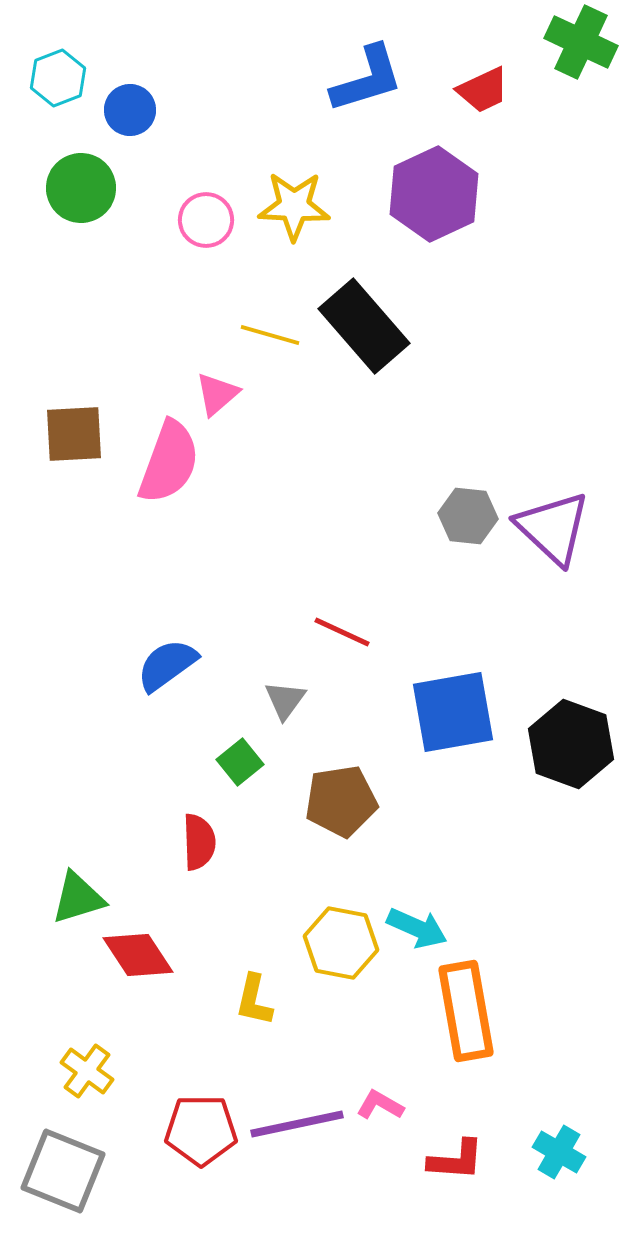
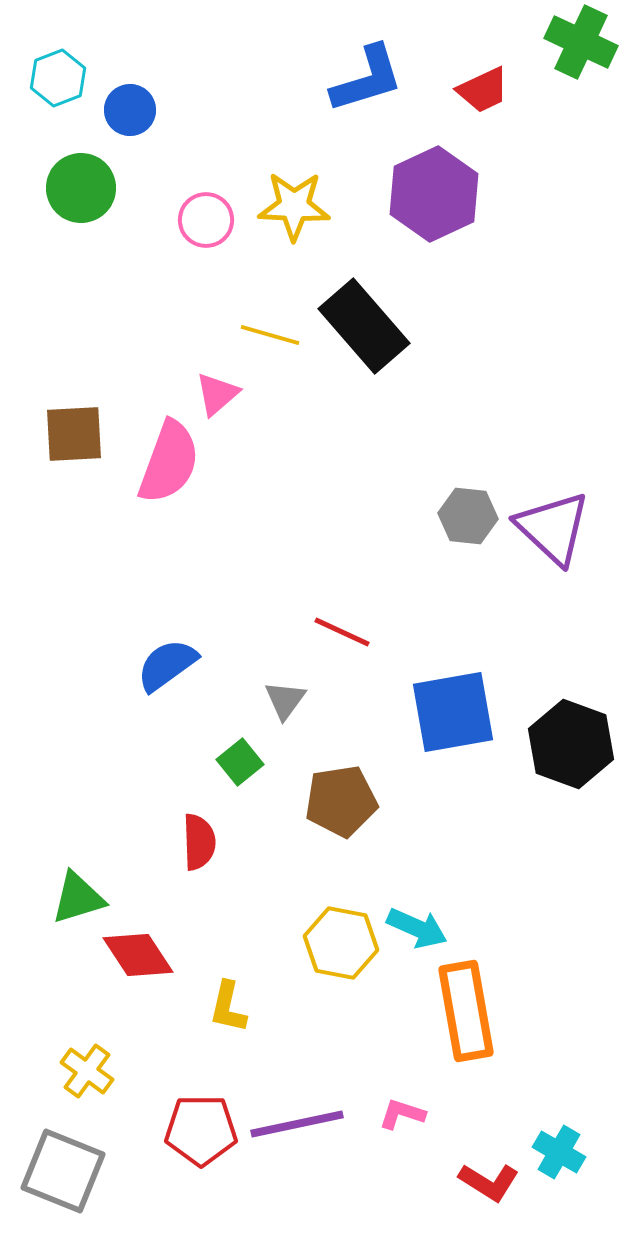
yellow L-shape: moved 26 px left, 7 px down
pink L-shape: moved 22 px right, 9 px down; rotated 12 degrees counterclockwise
red L-shape: moved 33 px right, 22 px down; rotated 28 degrees clockwise
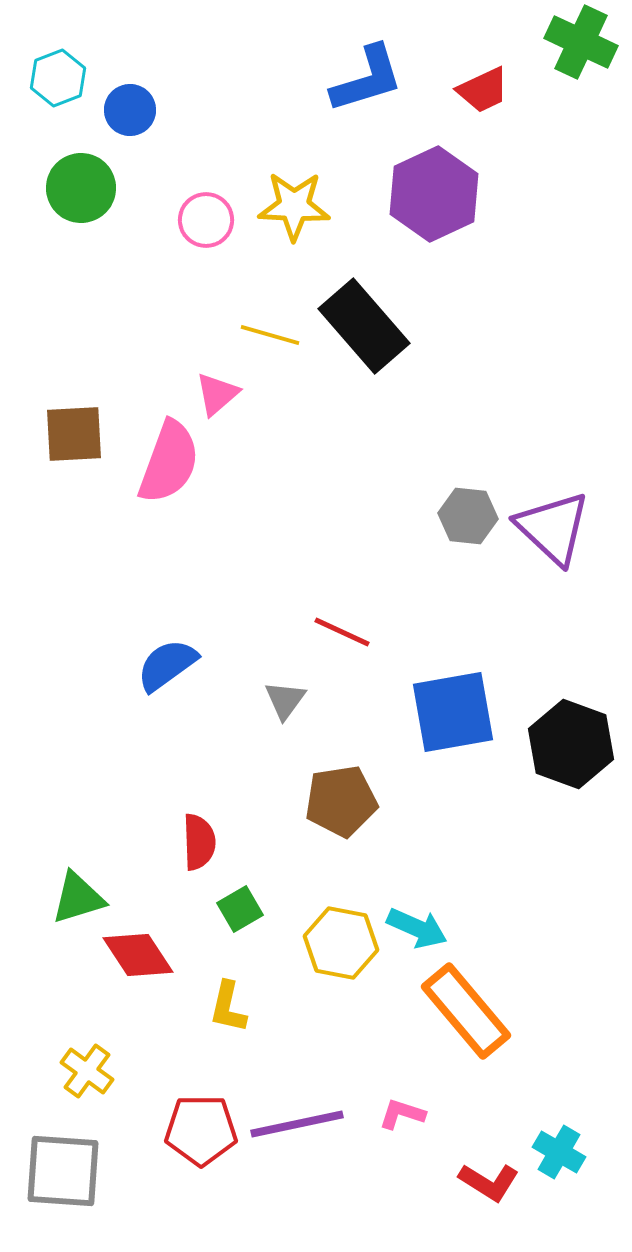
green square: moved 147 px down; rotated 9 degrees clockwise
orange rectangle: rotated 30 degrees counterclockwise
gray square: rotated 18 degrees counterclockwise
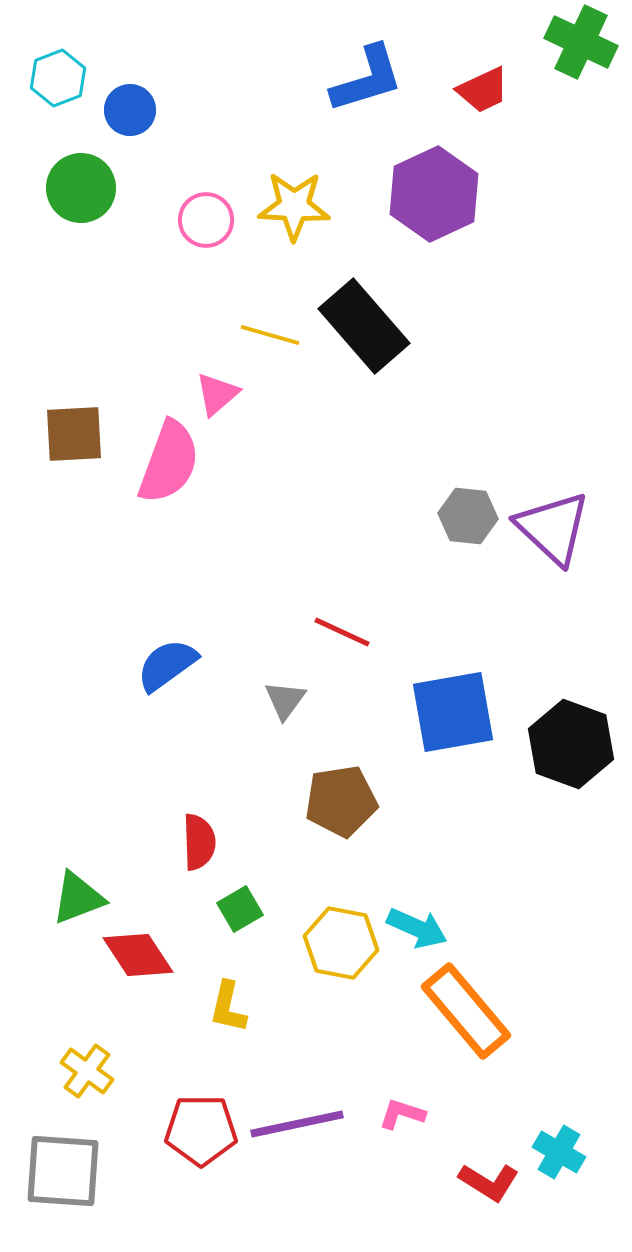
green triangle: rotated 4 degrees counterclockwise
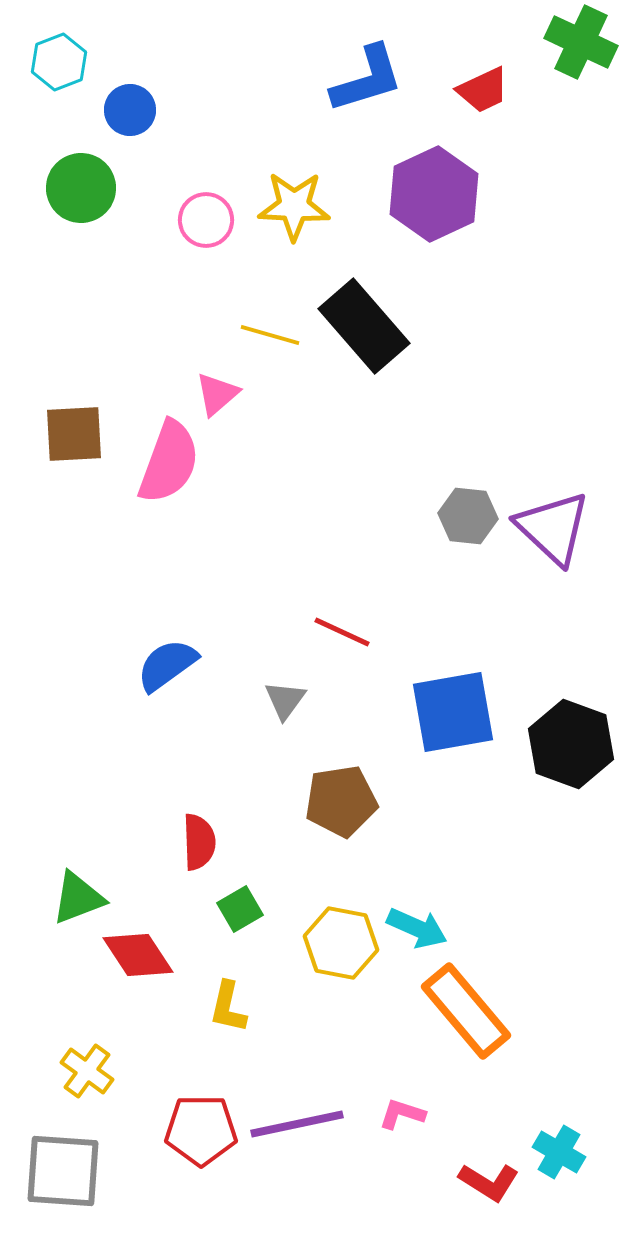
cyan hexagon: moved 1 px right, 16 px up
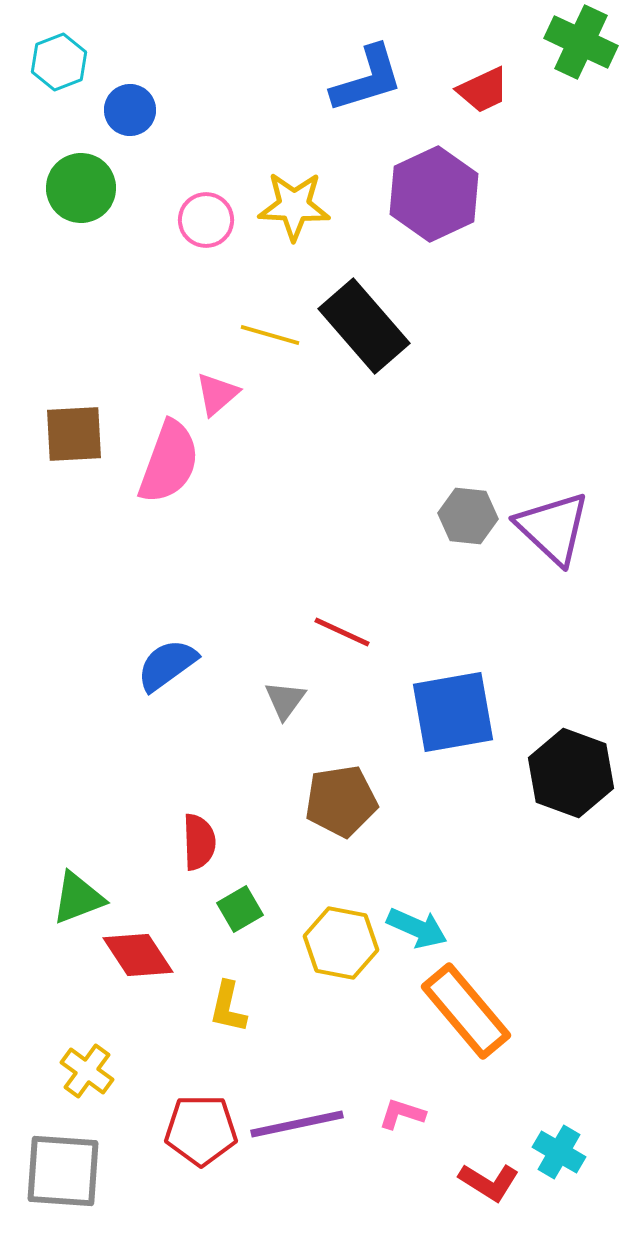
black hexagon: moved 29 px down
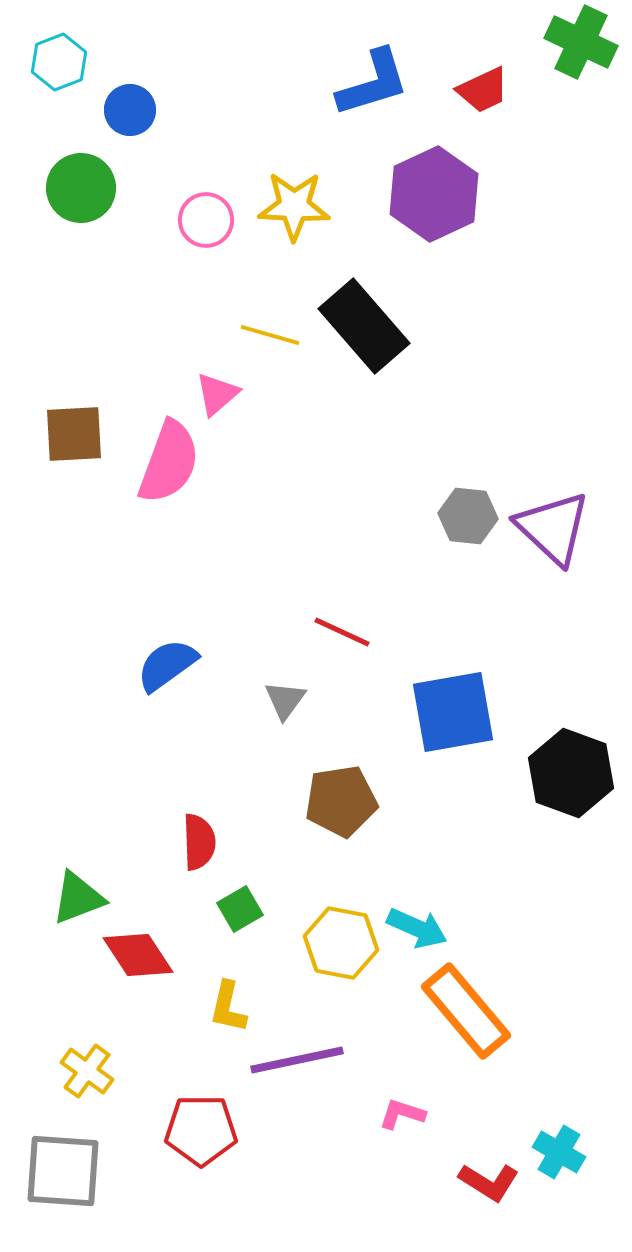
blue L-shape: moved 6 px right, 4 px down
purple line: moved 64 px up
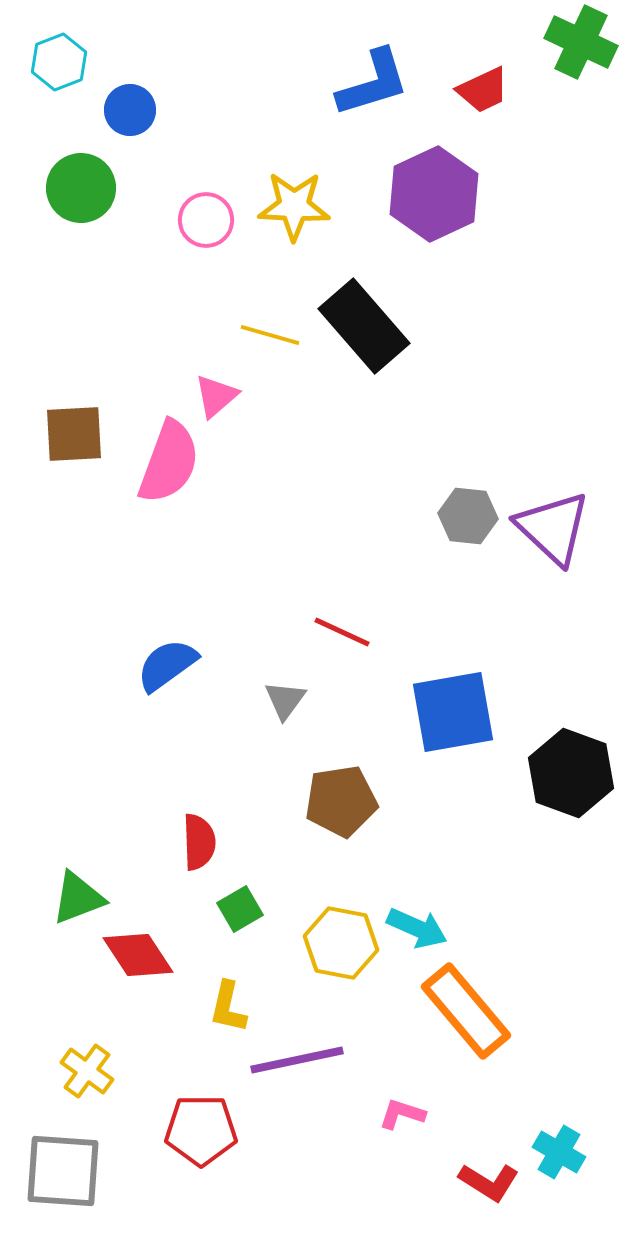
pink triangle: moved 1 px left, 2 px down
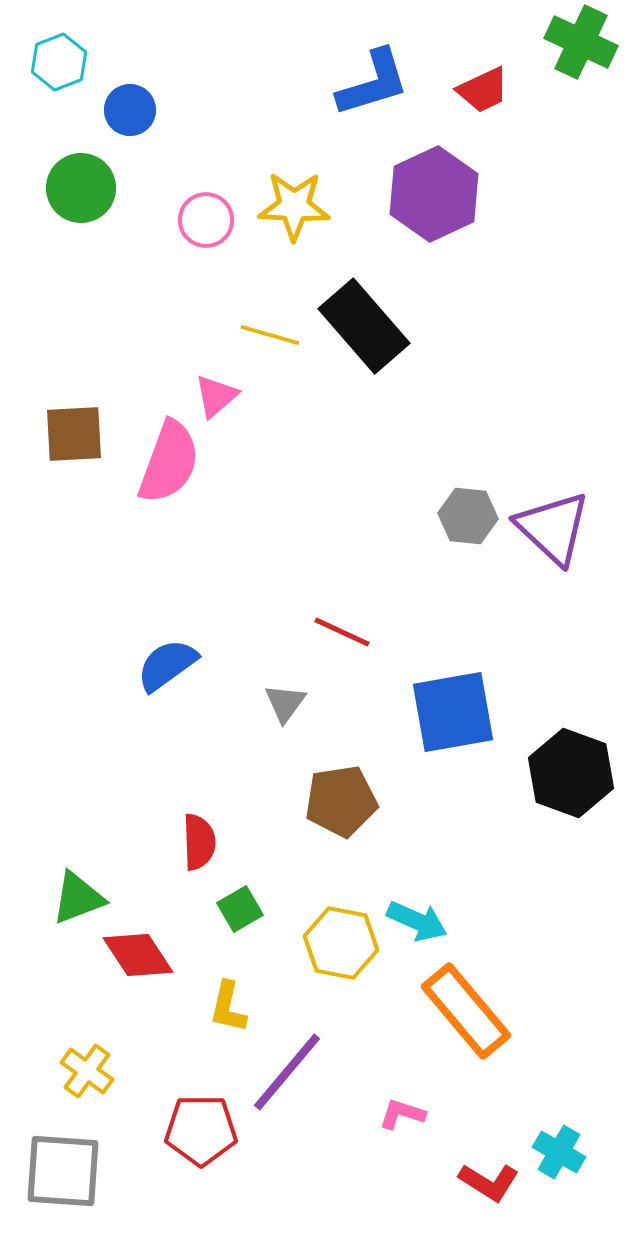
gray triangle: moved 3 px down
cyan arrow: moved 7 px up
purple line: moved 10 px left, 12 px down; rotated 38 degrees counterclockwise
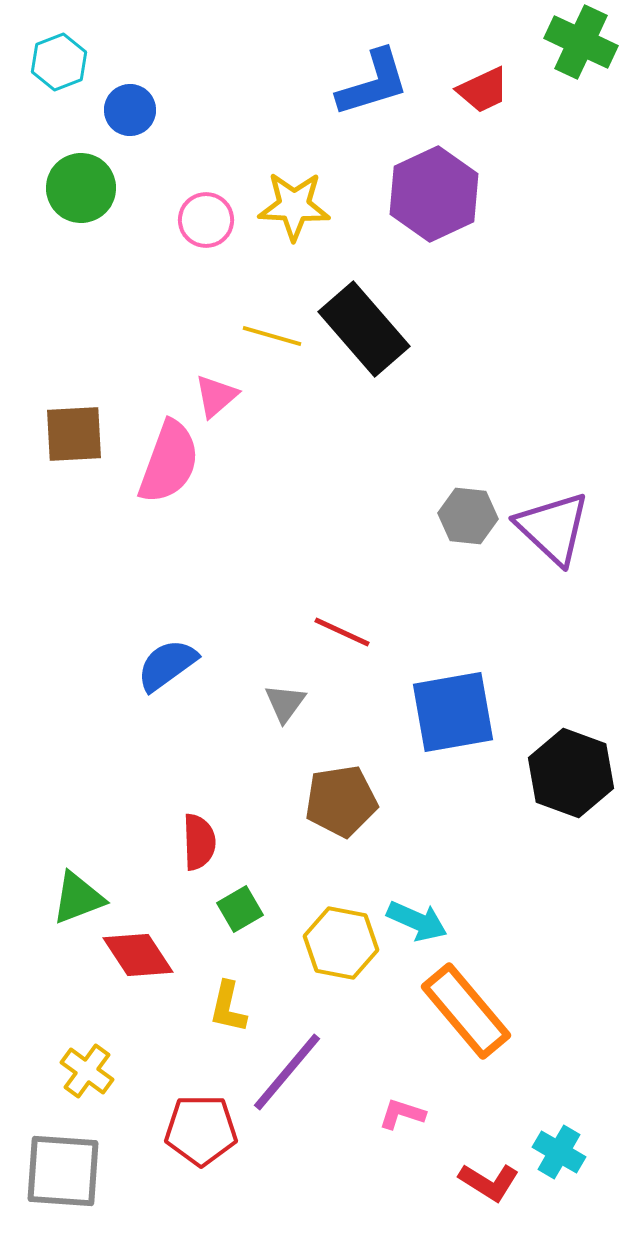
black rectangle: moved 3 px down
yellow line: moved 2 px right, 1 px down
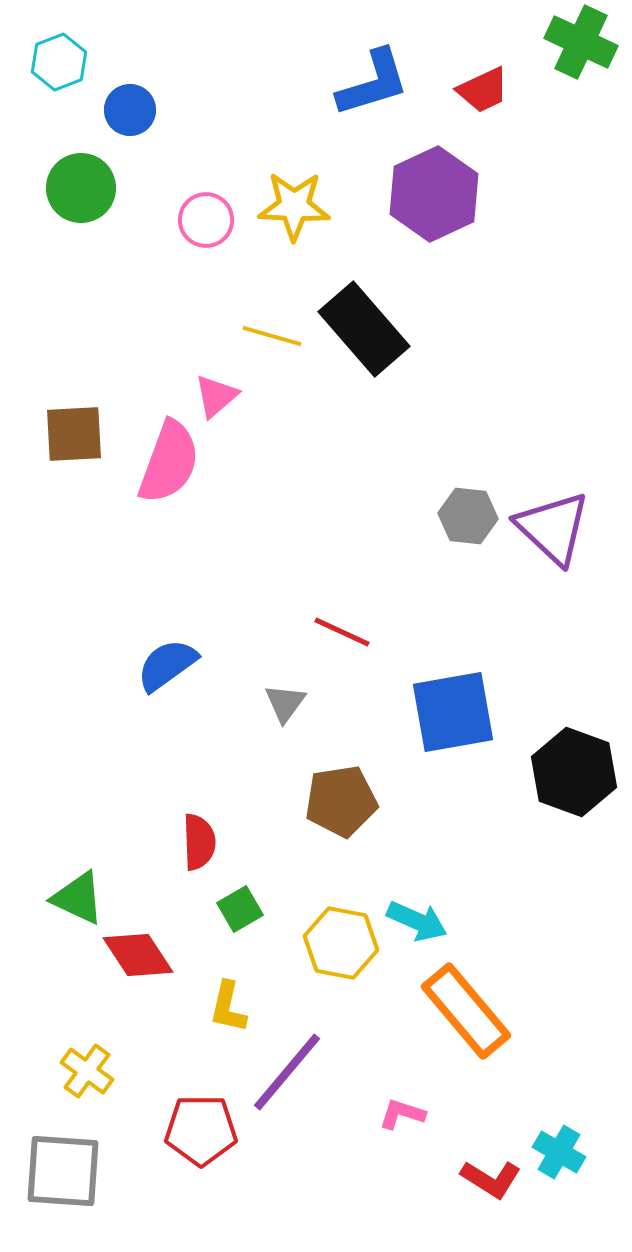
black hexagon: moved 3 px right, 1 px up
green triangle: rotated 46 degrees clockwise
red L-shape: moved 2 px right, 3 px up
